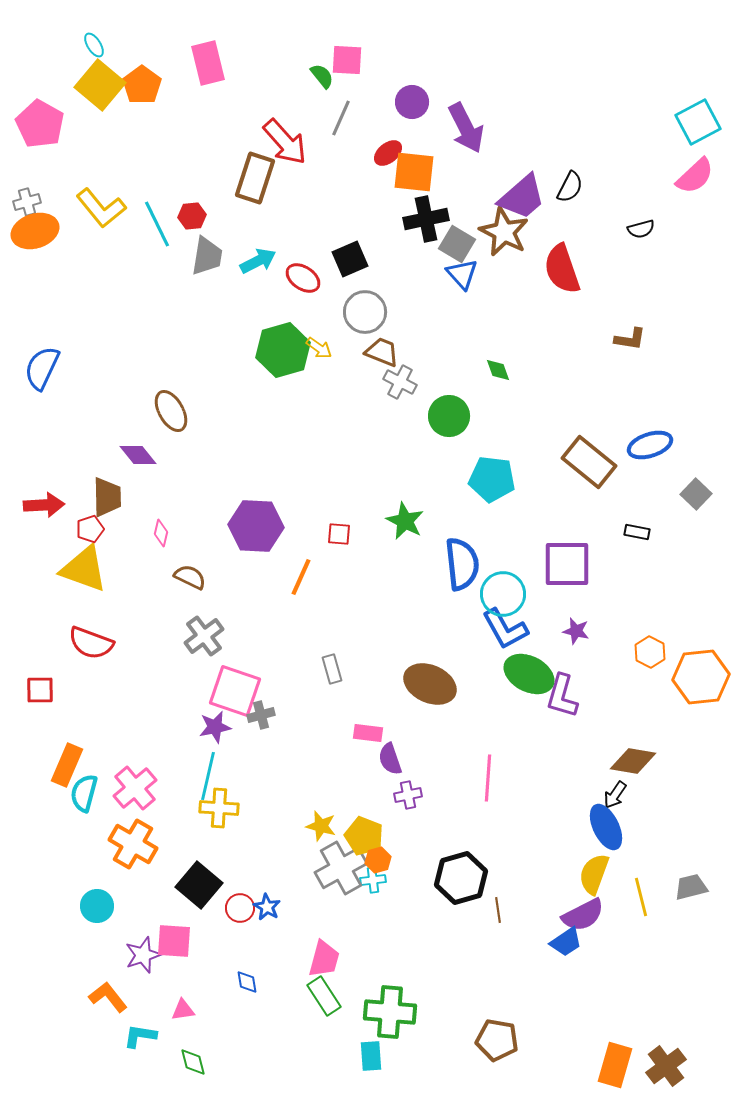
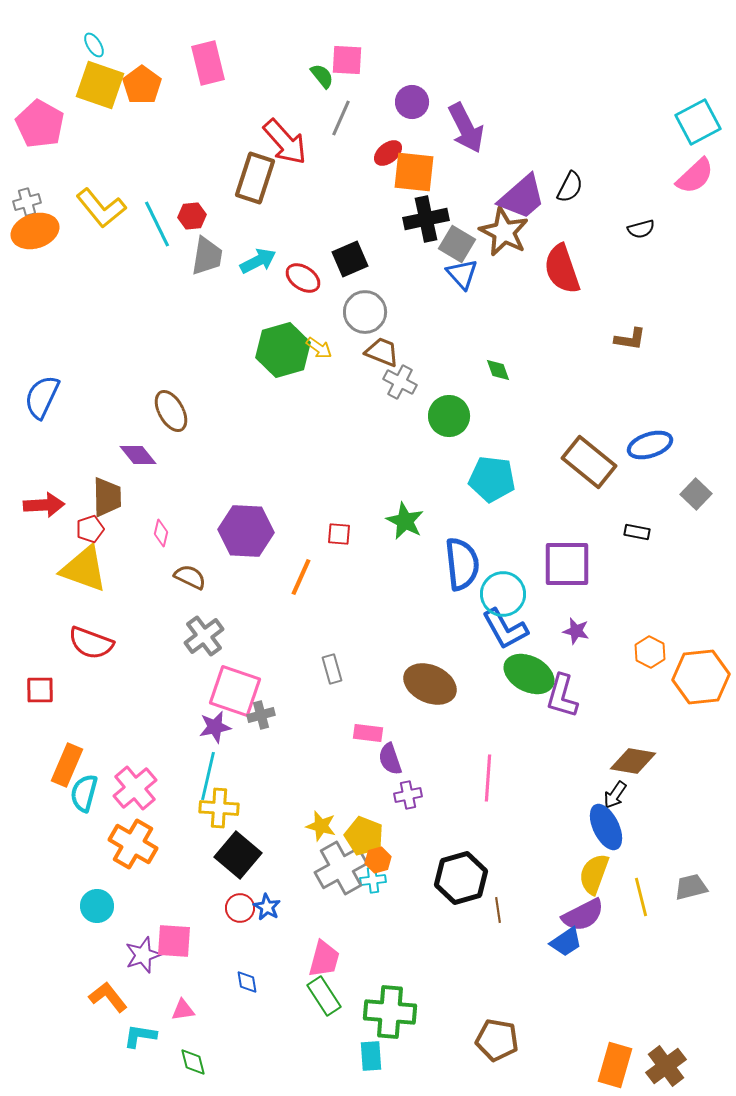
yellow square at (100, 85): rotated 21 degrees counterclockwise
blue semicircle at (42, 368): moved 29 px down
purple hexagon at (256, 526): moved 10 px left, 5 px down
black square at (199, 885): moved 39 px right, 30 px up
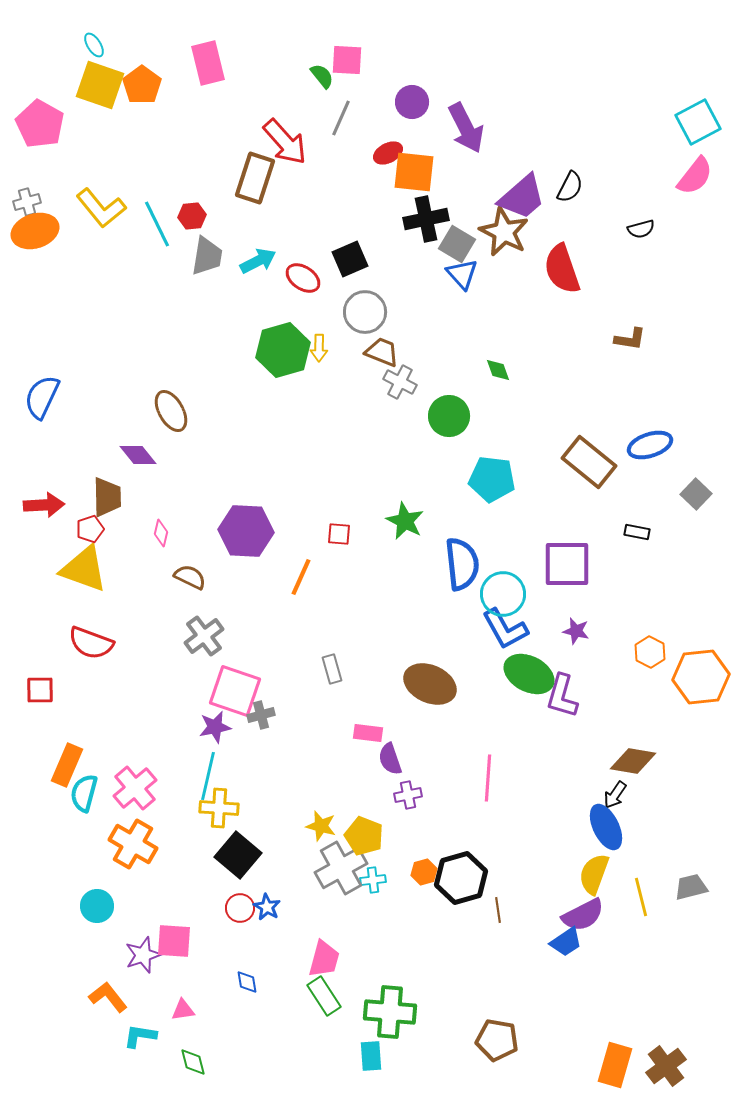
red ellipse at (388, 153): rotated 12 degrees clockwise
pink semicircle at (695, 176): rotated 9 degrees counterclockwise
yellow arrow at (319, 348): rotated 56 degrees clockwise
orange hexagon at (378, 860): moved 46 px right, 12 px down
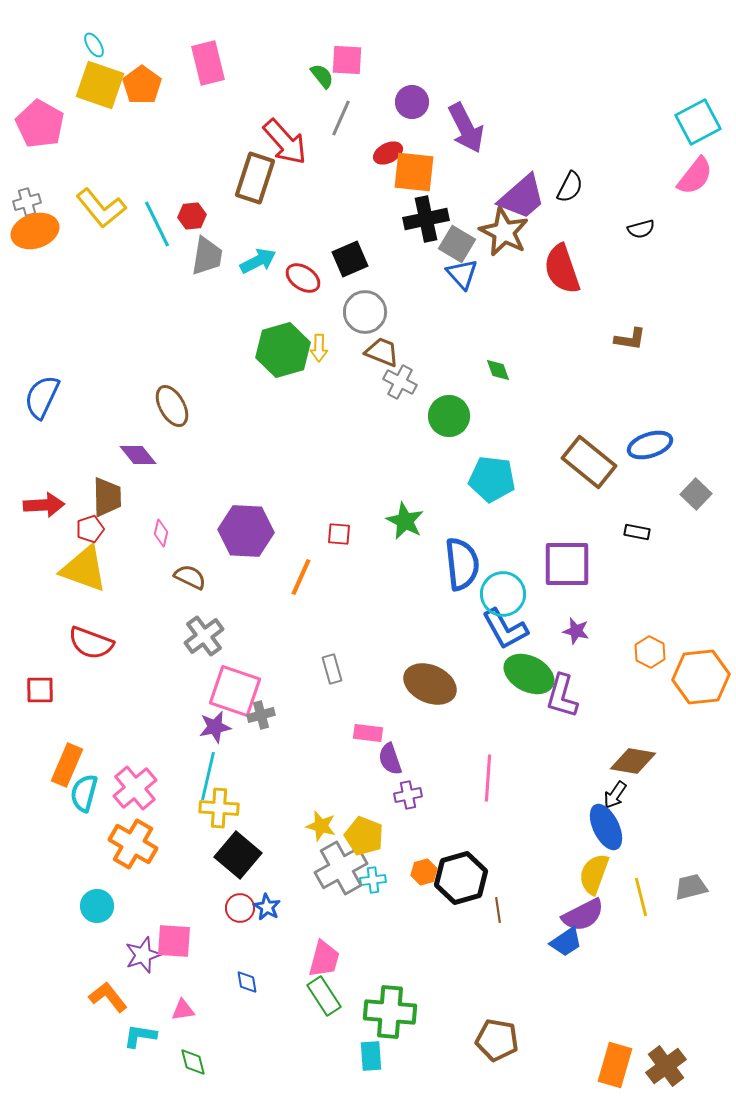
brown ellipse at (171, 411): moved 1 px right, 5 px up
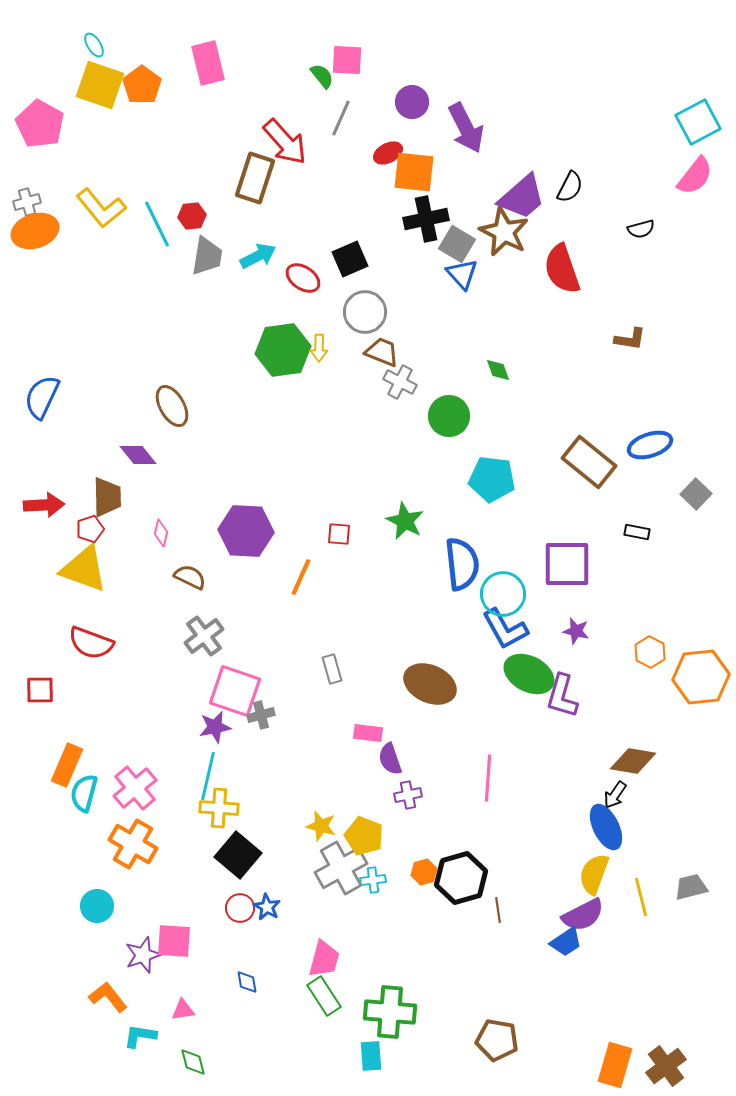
cyan arrow at (258, 261): moved 5 px up
green hexagon at (283, 350): rotated 8 degrees clockwise
